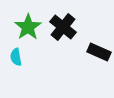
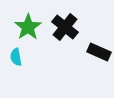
black cross: moved 2 px right
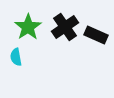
black cross: rotated 16 degrees clockwise
black rectangle: moved 3 px left, 17 px up
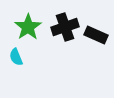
black cross: rotated 16 degrees clockwise
cyan semicircle: rotated 12 degrees counterclockwise
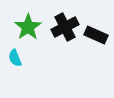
black cross: rotated 8 degrees counterclockwise
cyan semicircle: moved 1 px left, 1 px down
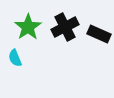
black rectangle: moved 3 px right, 1 px up
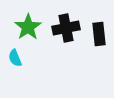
black cross: moved 1 px right, 1 px down; rotated 16 degrees clockwise
black rectangle: rotated 60 degrees clockwise
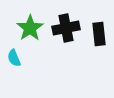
green star: moved 2 px right, 1 px down
cyan semicircle: moved 1 px left
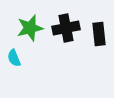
green star: rotated 20 degrees clockwise
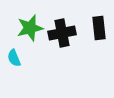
black cross: moved 4 px left, 5 px down
black rectangle: moved 6 px up
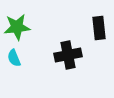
green star: moved 13 px left, 1 px up; rotated 8 degrees clockwise
black cross: moved 6 px right, 22 px down
